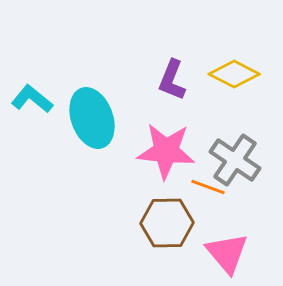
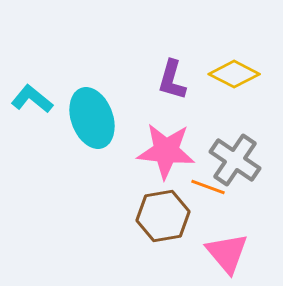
purple L-shape: rotated 6 degrees counterclockwise
brown hexagon: moved 4 px left, 7 px up; rotated 9 degrees counterclockwise
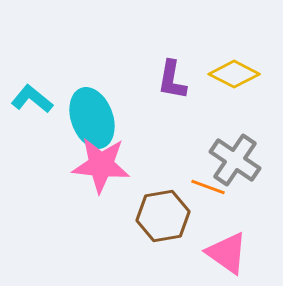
purple L-shape: rotated 6 degrees counterclockwise
pink star: moved 65 px left, 14 px down
pink triangle: rotated 15 degrees counterclockwise
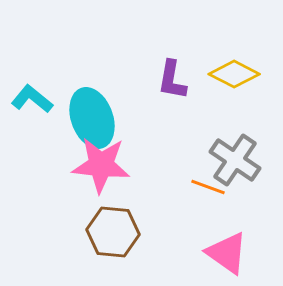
brown hexagon: moved 50 px left, 16 px down; rotated 15 degrees clockwise
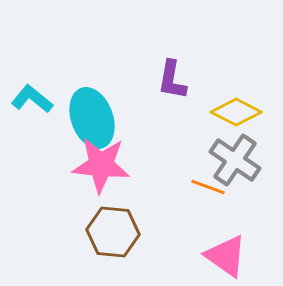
yellow diamond: moved 2 px right, 38 px down
pink triangle: moved 1 px left, 3 px down
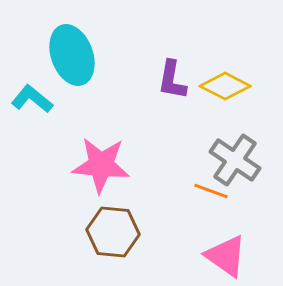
yellow diamond: moved 11 px left, 26 px up
cyan ellipse: moved 20 px left, 63 px up
orange line: moved 3 px right, 4 px down
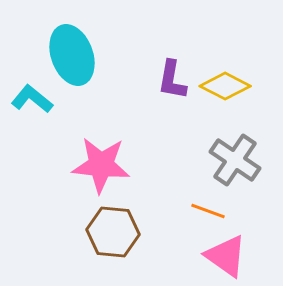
orange line: moved 3 px left, 20 px down
